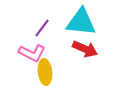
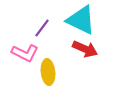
cyan triangle: moved 2 px up; rotated 20 degrees clockwise
pink L-shape: moved 7 px left
yellow ellipse: moved 3 px right
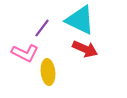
cyan triangle: moved 1 px left
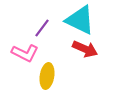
yellow ellipse: moved 1 px left, 4 px down; rotated 15 degrees clockwise
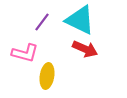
purple line: moved 6 px up
pink L-shape: rotated 12 degrees counterclockwise
